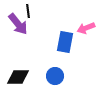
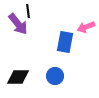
pink arrow: moved 1 px up
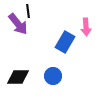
pink arrow: rotated 72 degrees counterclockwise
blue rectangle: rotated 20 degrees clockwise
blue circle: moved 2 px left
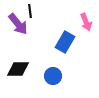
black line: moved 2 px right
pink arrow: moved 5 px up; rotated 18 degrees counterclockwise
black diamond: moved 8 px up
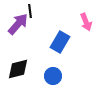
purple arrow: rotated 100 degrees counterclockwise
blue rectangle: moved 5 px left
black diamond: rotated 15 degrees counterclockwise
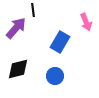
black line: moved 3 px right, 1 px up
purple arrow: moved 2 px left, 4 px down
blue circle: moved 2 px right
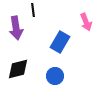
purple arrow: rotated 130 degrees clockwise
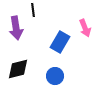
pink arrow: moved 1 px left, 6 px down
